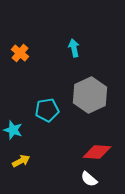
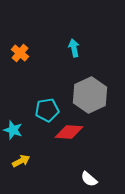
red diamond: moved 28 px left, 20 px up
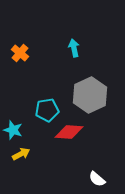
yellow arrow: moved 7 px up
white semicircle: moved 8 px right
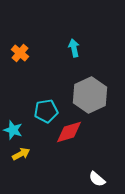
cyan pentagon: moved 1 px left, 1 px down
red diamond: rotated 20 degrees counterclockwise
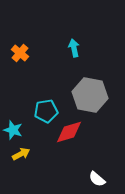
gray hexagon: rotated 24 degrees counterclockwise
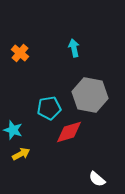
cyan pentagon: moved 3 px right, 3 px up
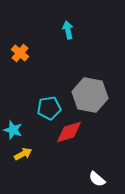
cyan arrow: moved 6 px left, 18 px up
yellow arrow: moved 2 px right
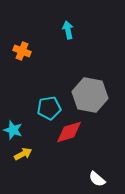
orange cross: moved 2 px right, 2 px up; rotated 18 degrees counterclockwise
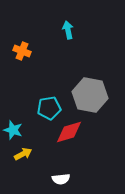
white semicircle: moved 36 px left; rotated 48 degrees counterclockwise
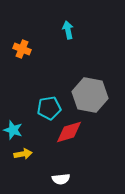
orange cross: moved 2 px up
yellow arrow: rotated 18 degrees clockwise
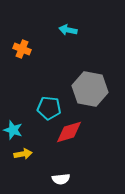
cyan arrow: rotated 66 degrees counterclockwise
gray hexagon: moved 6 px up
cyan pentagon: rotated 15 degrees clockwise
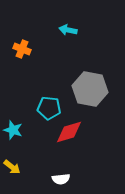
yellow arrow: moved 11 px left, 13 px down; rotated 48 degrees clockwise
